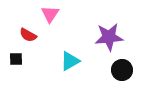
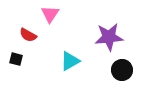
black square: rotated 16 degrees clockwise
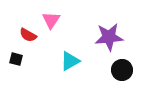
pink triangle: moved 1 px right, 6 px down
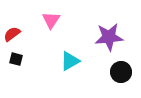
red semicircle: moved 16 px left, 1 px up; rotated 114 degrees clockwise
black circle: moved 1 px left, 2 px down
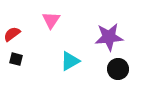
black circle: moved 3 px left, 3 px up
